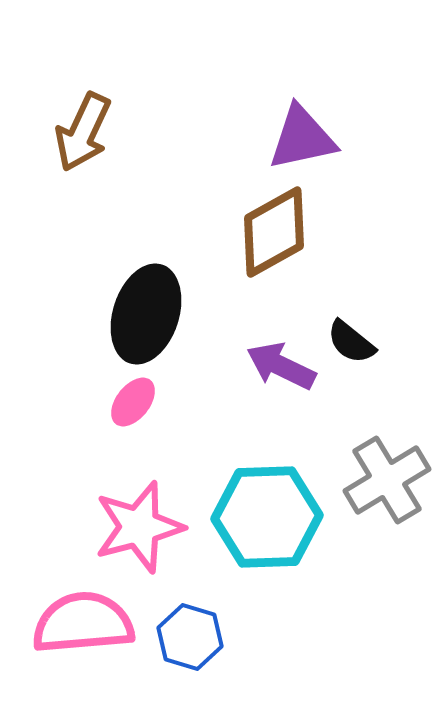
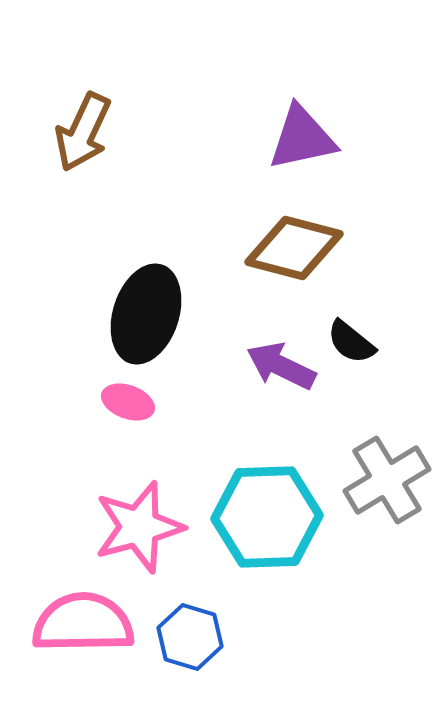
brown diamond: moved 20 px right, 16 px down; rotated 44 degrees clockwise
pink ellipse: moved 5 px left; rotated 72 degrees clockwise
pink semicircle: rotated 4 degrees clockwise
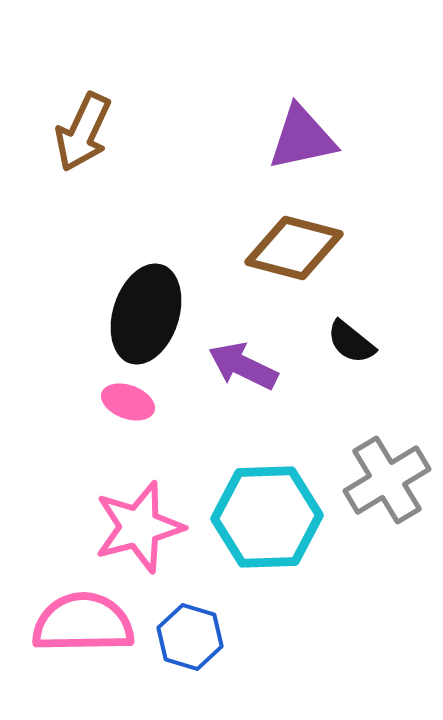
purple arrow: moved 38 px left
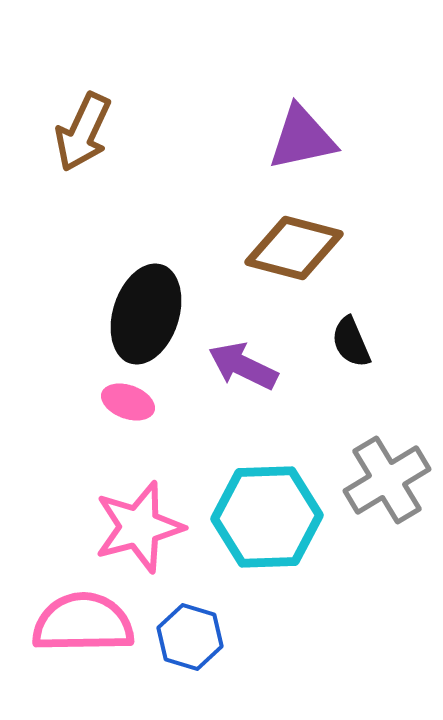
black semicircle: rotated 28 degrees clockwise
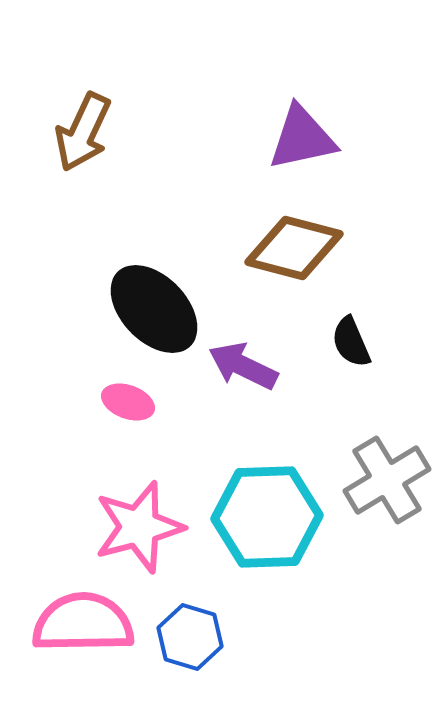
black ellipse: moved 8 px right, 5 px up; rotated 62 degrees counterclockwise
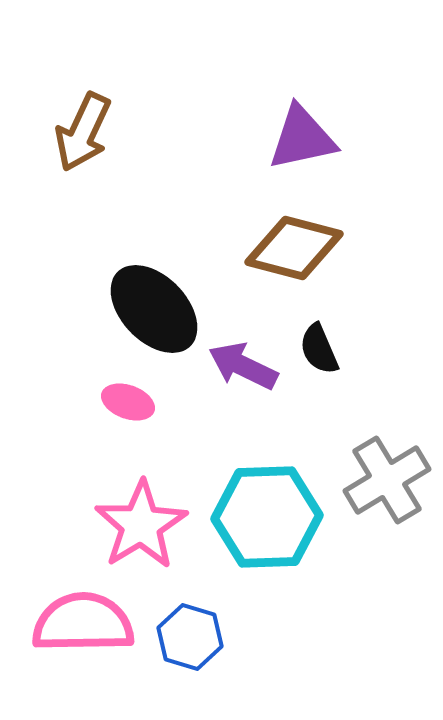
black semicircle: moved 32 px left, 7 px down
pink star: moved 2 px right, 2 px up; rotated 16 degrees counterclockwise
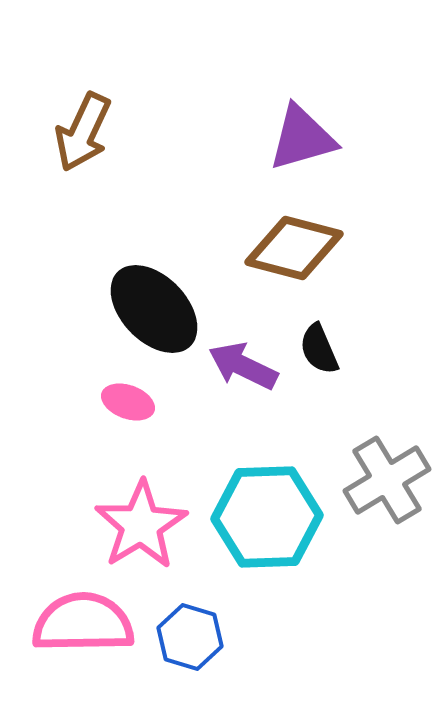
purple triangle: rotated 4 degrees counterclockwise
